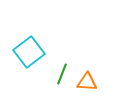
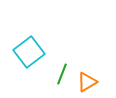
orange triangle: rotated 35 degrees counterclockwise
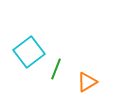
green line: moved 6 px left, 5 px up
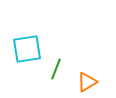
cyan square: moved 2 px left, 3 px up; rotated 28 degrees clockwise
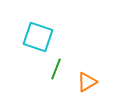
cyan square: moved 11 px right, 12 px up; rotated 28 degrees clockwise
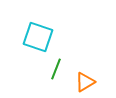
orange triangle: moved 2 px left
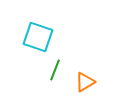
green line: moved 1 px left, 1 px down
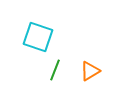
orange triangle: moved 5 px right, 11 px up
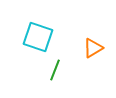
orange triangle: moved 3 px right, 23 px up
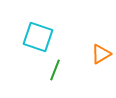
orange triangle: moved 8 px right, 6 px down
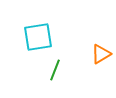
cyan square: rotated 28 degrees counterclockwise
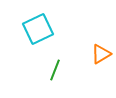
cyan square: moved 8 px up; rotated 16 degrees counterclockwise
